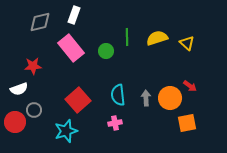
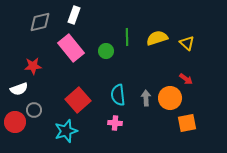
red arrow: moved 4 px left, 7 px up
pink cross: rotated 16 degrees clockwise
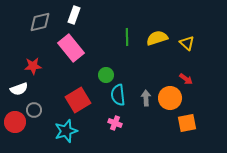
green circle: moved 24 px down
red square: rotated 10 degrees clockwise
pink cross: rotated 16 degrees clockwise
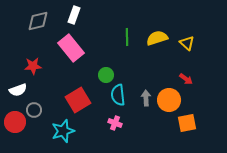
gray diamond: moved 2 px left, 1 px up
white semicircle: moved 1 px left, 1 px down
orange circle: moved 1 px left, 2 px down
cyan star: moved 3 px left
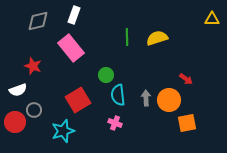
yellow triangle: moved 25 px right, 24 px up; rotated 42 degrees counterclockwise
red star: rotated 24 degrees clockwise
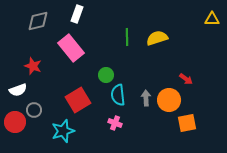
white rectangle: moved 3 px right, 1 px up
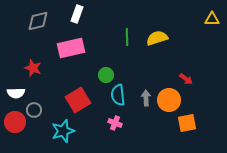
pink rectangle: rotated 64 degrees counterclockwise
red star: moved 2 px down
white semicircle: moved 2 px left, 3 px down; rotated 18 degrees clockwise
